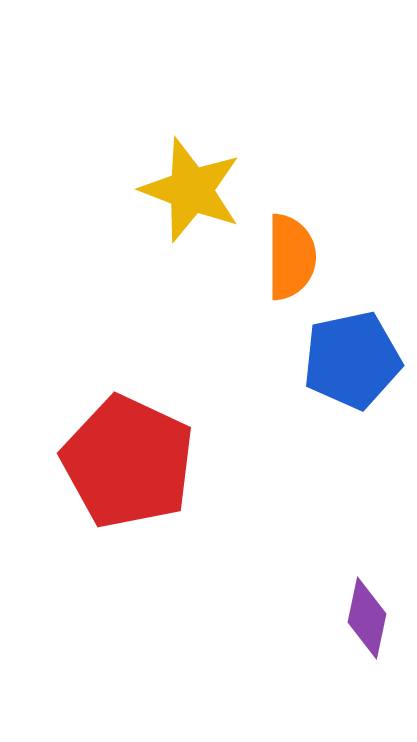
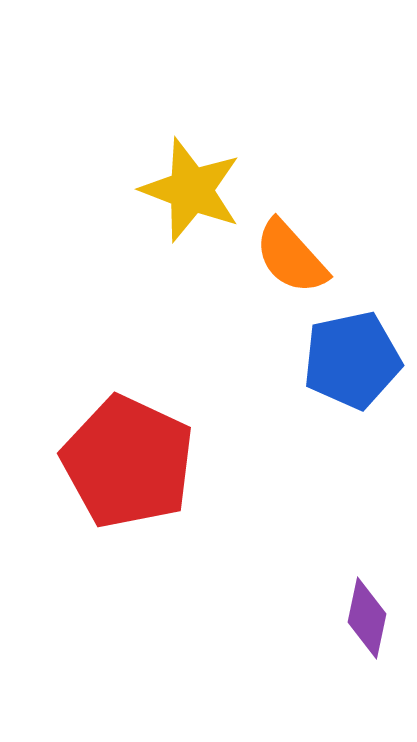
orange semicircle: rotated 138 degrees clockwise
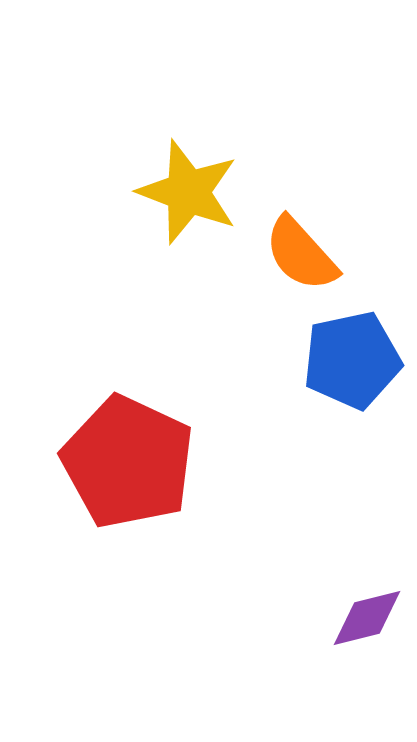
yellow star: moved 3 px left, 2 px down
orange semicircle: moved 10 px right, 3 px up
purple diamond: rotated 64 degrees clockwise
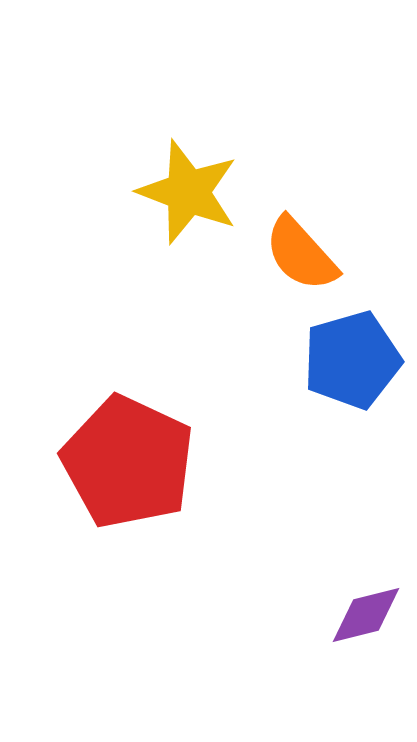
blue pentagon: rotated 4 degrees counterclockwise
purple diamond: moved 1 px left, 3 px up
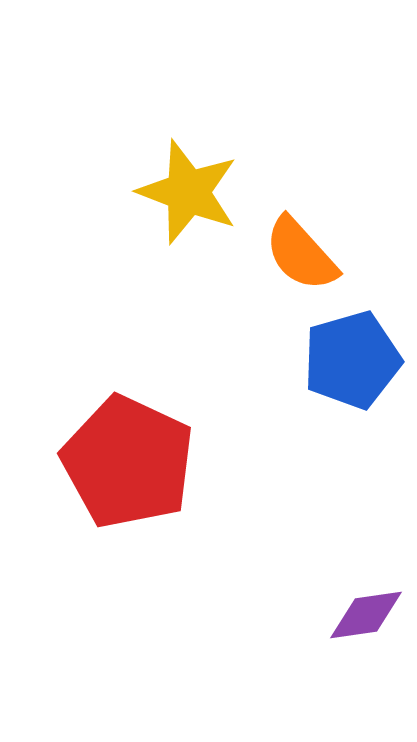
purple diamond: rotated 6 degrees clockwise
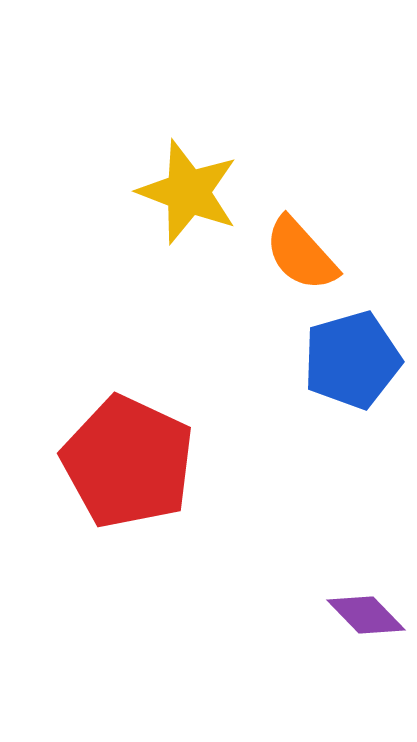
purple diamond: rotated 54 degrees clockwise
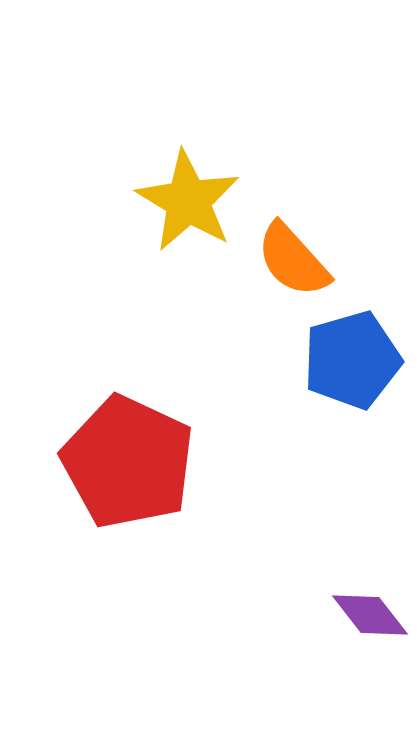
yellow star: moved 9 px down; rotated 10 degrees clockwise
orange semicircle: moved 8 px left, 6 px down
purple diamond: moved 4 px right; rotated 6 degrees clockwise
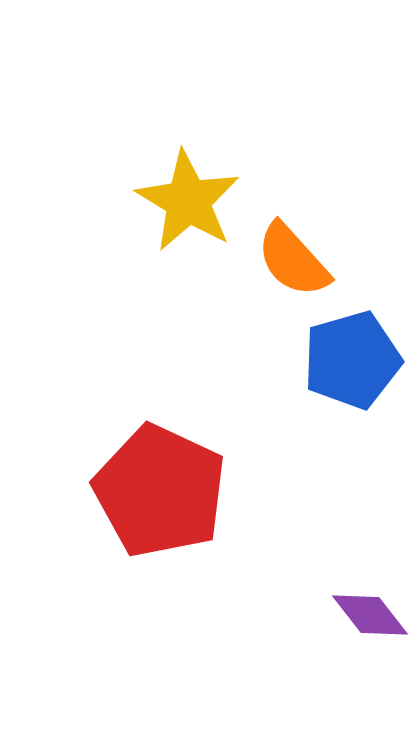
red pentagon: moved 32 px right, 29 px down
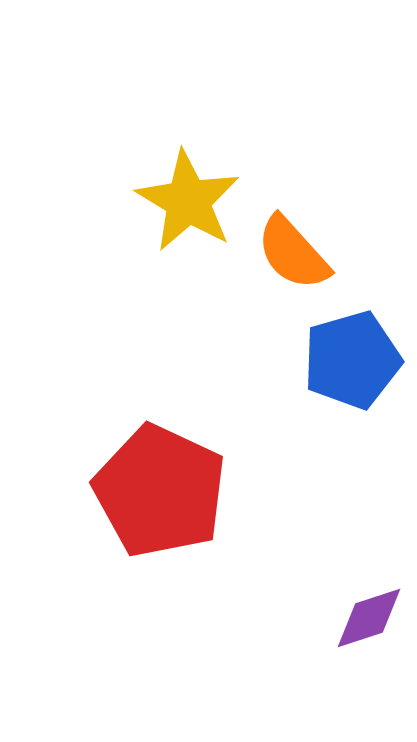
orange semicircle: moved 7 px up
purple diamond: moved 1 px left, 3 px down; rotated 70 degrees counterclockwise
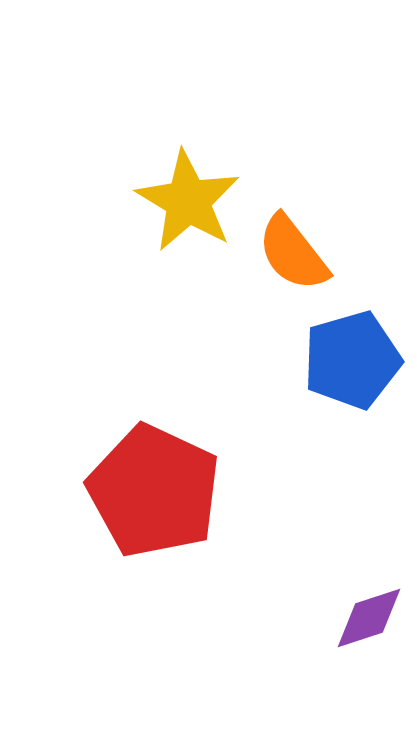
orange semicircle: rotated 4 degrees clockwise
red pentagon: moved 6 px left
